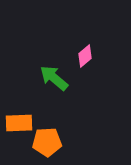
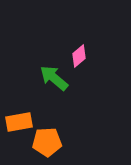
pink diamond: moved 6 px left
orange rectangle: moved 1 px up; rotated 8 degrees counterclockwise
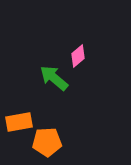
pink diamond: moved 1 px left
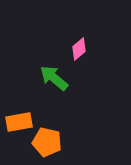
pink diamond: moved 1 px right, 7 px up
orange pentagon: rotated 16 degrees clockwise
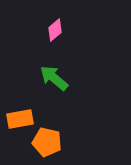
pink diamond: moved 24 px left, 19 px up
orange rectangle: moved 1 px right, 3 px up
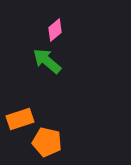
green arrow: moved 7 px left, 17 px up
orange rectangle: rotated 8 degrees counterclockwise
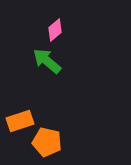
orange rectangle: moved 2 px down
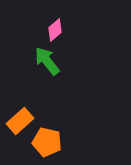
green arrow: rotated 12 degrees clockwise
orange rectangle: rotated 24 degrees counterclockwise
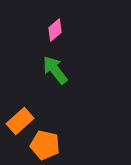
green arrow: moved 8 px right, 9 px down
orange pentagon: moved 2 px left, 3 px down
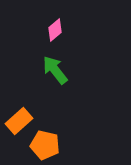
orange rectangle: moved 1 px left
